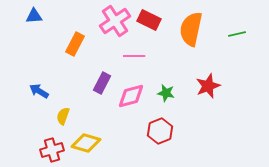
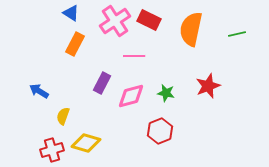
blue triangle: moved 37 px right, 3 px up; rotated 36 degrees clockwise
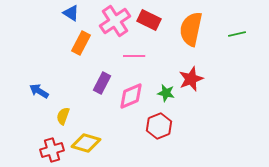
orange rectangle: moved 6 px right, 1 px up
red star: moved 17 px left, 7 px up
pink diamond: rotated 8 degrees counterclockwise
red hexagon: moved 1 px left, 5 px up
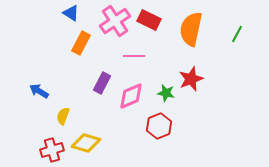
green line: rotated 48 degrees counterclockwise
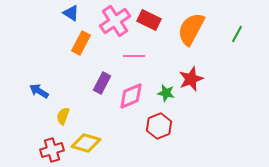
orange semicircle: rotated 16 degrees clockwise
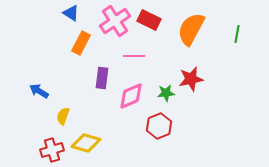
green line: rotated 18 degrees counterclockwise
red star: rotated 10 degrees clockwise
purple rectangle: moved 5 px up; rotated 20 degrees counterclockwise
green star: rotated 18 degrees counterclockwise
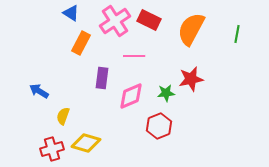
red cross: moved 1 px up
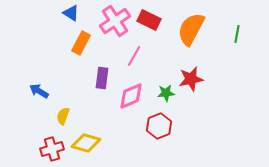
pink line: rotated 60 degrees counterclockwise
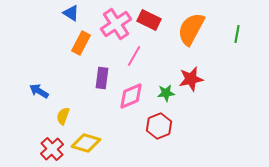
pink cross: moved 1 px right, 3 px down
red cross: rotated 25 degrees counterclockwise
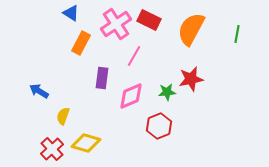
green star: moved 1 px right, 1 px up
